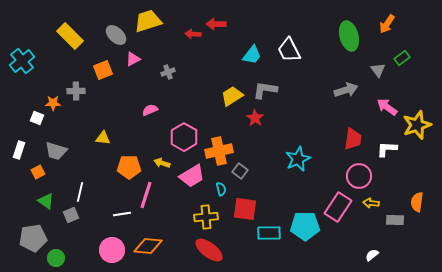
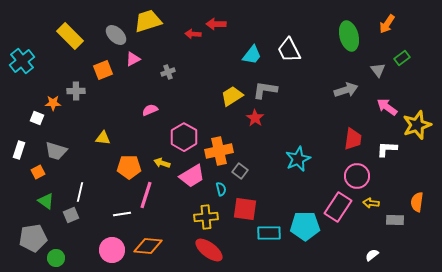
pink circle at (359, 176): moved 2 px left
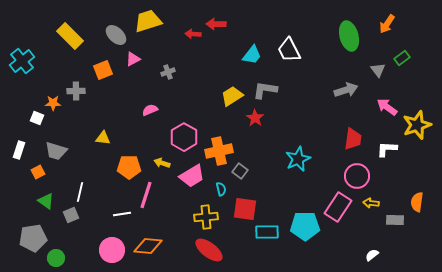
cyan rectangle at (269, 233): moved 2 px left, 1 px up
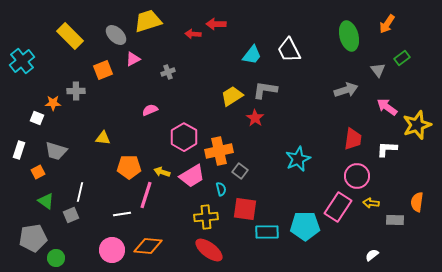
yellow arrow at (162, 163): moved 9 px down
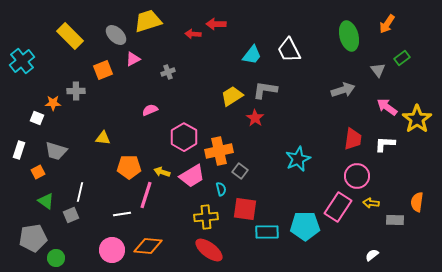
gray arrow at (346, 90): moved 3 px left
yellow star at (417, 125): moved 6 px up; rotated 16 degrees counterclockwise
white L-shape at (387, 149): moved 2 px left, 5 px up
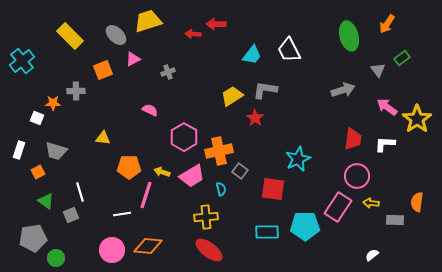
pink semicircle at (150, 110): rotated 49 degrees clockwise
white line at (80, 192): rotated 30 degrees counterclockwise
red square at (245, 209): moved 28 px right, 20 px up
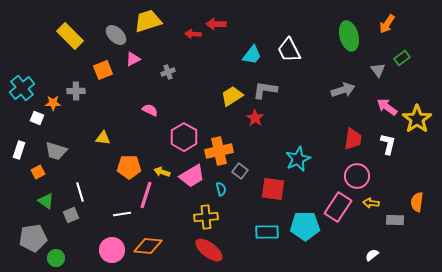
cyan cross at (22, 61): moved 27 px down
white L-shape at (385, 144): moved 3 px right; rotated 100 degrees clockwise
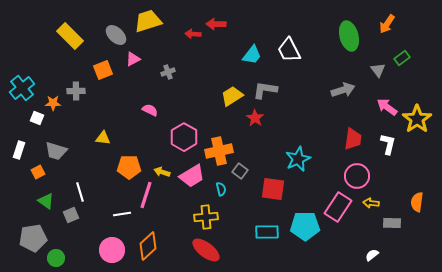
gray rectangle at (395, 220): moved 3 px left, 3 px down
orange diamond at (148, 246): rotated 48 degrees counterclockwise
red ellipse at (209, 250): moved 3 px left
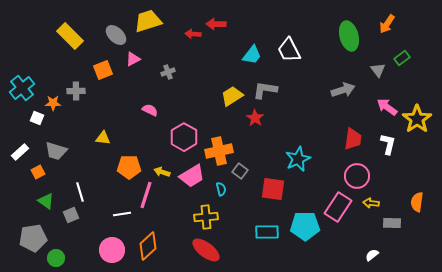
white rectangle at (19, 150): moved 1 px right, 2 px down; rotated 30 degrees clockwise
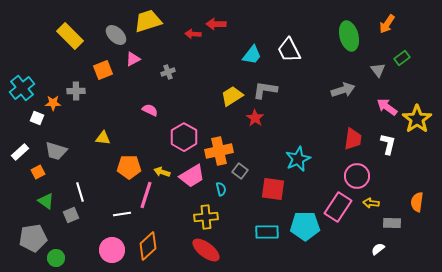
white semicircle at (372, 255): moved 6 px right, 6 px up
